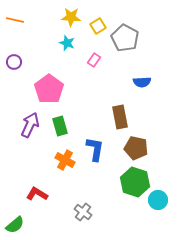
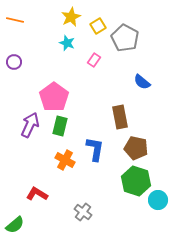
yellow star: rotated 30 degrees counterclockwise
blue semicircle: rotated 42 degrees clockwise
pink pentagon: moved 5 px right, 8 px down
green rectangle: rotated 30 degrees clockwise
green hexagon: moved 1 px right, 1 px up
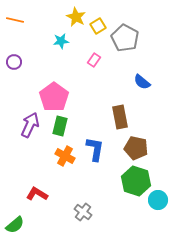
yellow star: moved 5 px right; rotated 18 degrees counterclockwise
cyan star: moved 6 px left, 2 px up; rotated 28 degrees counterclockwise
orange cross: moved 4 px up
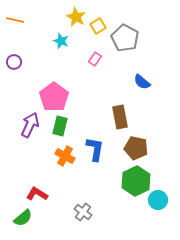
cyan star: rotated 28 degrees clockwise
pink rectangle: moved 1 px right, 1 px up
green hexagon: rotated 16 degrees clockwise
green semicircle: moved 8 px right, 7 px up
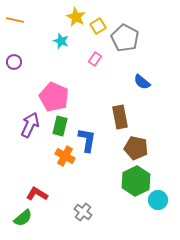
pink pentagon: rotated 12 degrees counterclockwise
blue L-shape: moved 8 px left, 9 px up
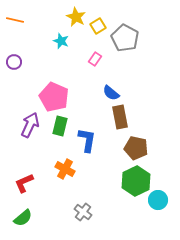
blue semicircle: moved 31 px left, 11 px down
orange cross: moved 13 px down
red L-shape: moved 13 px left, 11 px up; rotated 55 degrees counterclockwise
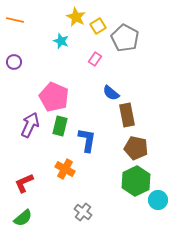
brown rectangle: moved 7 px right, 2 px up
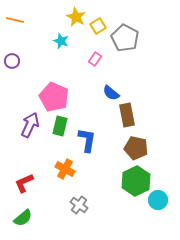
purple circle: moved 2 px left, 1 px up
gray cross: moved 4 px left, 7 px up
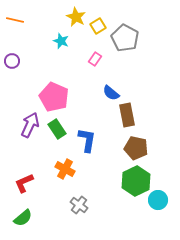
green rectangle: moved 3 px left, 3 px down; rotated 48 degrees counterclockwise
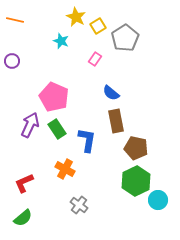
gray pentagon: rotated 12 degrees clockwise
brown rectangle: moved 11 px left, 6 px down
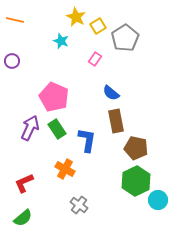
purple arrow: moved 3 px down
